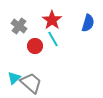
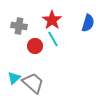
gray cross: rotated 28 degrees counterclockwise
gray trapezoid: moved 2 px right
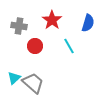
cyan line: moved 16 px right, 7 px down
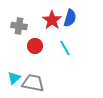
blue semicircle: moved 18 px left, 5 px up
cyan line: moved 4 px left, 2 px down
gray trapezoid: rotated 30 degrees counterclockwise
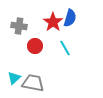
red star: moved 1 px right, 2 px down
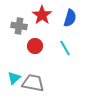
red star: moved 11 px left, 7 px up
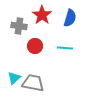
cyan line: rotated 56 degrees counterclockwise
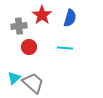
gray cross: rotated 14 degrees counterclockwise
red circle: moved 6 px left, 1 px down
gray trapezoid: rotated 30 degrees clockwise
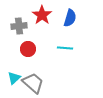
red circle: moved 1 px left, 2 px down
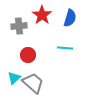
red circle: moved 6 px down
